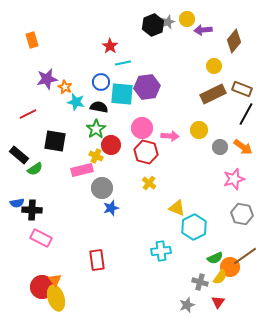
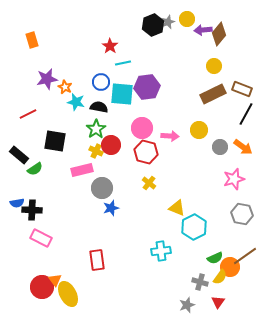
brown diamond at (234, 41): moved 15 px left, 7 px up
yellow cross at (96, 156): moved 5 px up
yellow ellipse at (56, 298): moved 12 px right, 4 px up; rotated 10 degrees counterclockwise
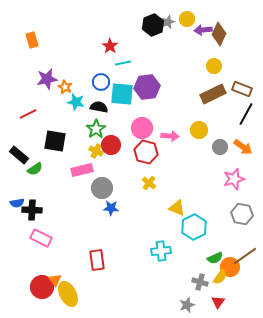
brown diamond at (219, 34): rotated 15 degrees counterclockwise
blue star at (111, 208): rotated 21 degrees clockwise
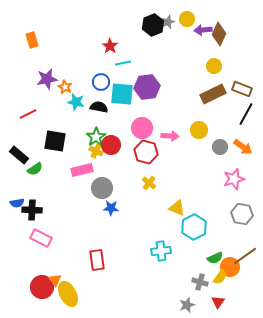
green star at (96, 129): moved 8 px down
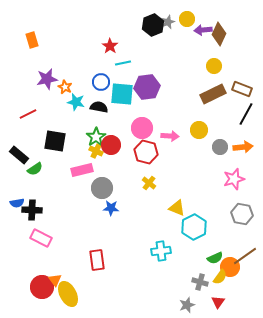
orange arrow at (243, 147): rotated 42 degrees counterclockwise
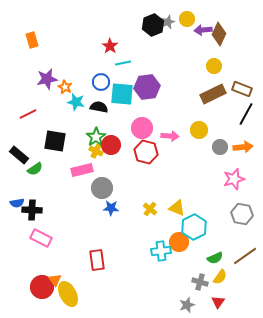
yellow cross at (149, 183): moved 1 px right, 26 px down
orange circle at (230, 267): moved 51 px left, 25 px up
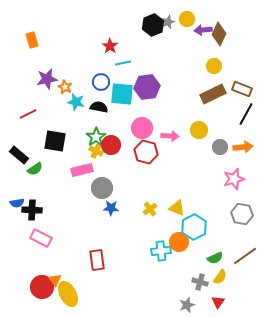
yellow cross at (150, 209): rotated 16 degrees clockwise
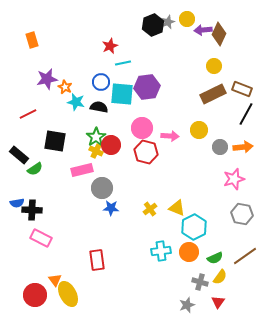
red star at (110, 46): rotated 14 degrees clockwise
orange circle at (179, 242): moved 10 px right, 10 px down
red circle at (42, 287): moved 7 px left, 8 px down
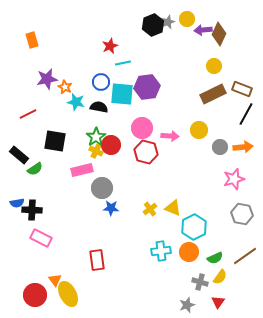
yellow triangle at (177, 208): moved 4 px left
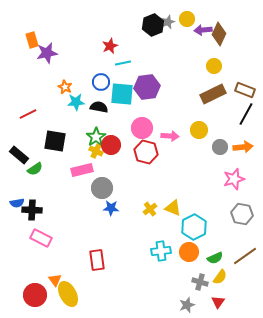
purple star at (47, 79): moved 26 px up
brown rectangle at (242, 89): moved 3 px right, 1 px down
cyan star at (76, 102): rotated 18 degrees counterclockwise
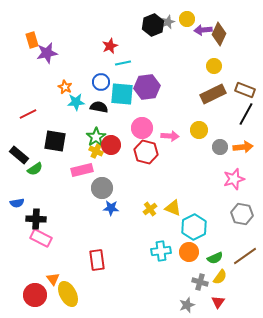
black cross at (32, 210): moved 4 px right, 9 px down
orange triangle at (55, 280): moved 2 px left, 1 px up
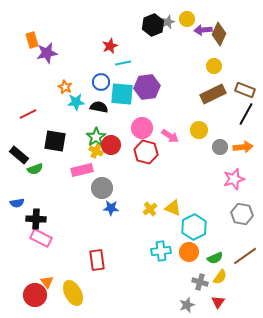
pink arrow at (170, 136): rotated 30 degrees clockwise
green semicircle at (35, 169): rotated 14 degrees clockwise
orange triangle at (53, 279): moved 6 px left, 3 px down
yellow ellipse at (68, 294): moved 5 px right, 1 px up
